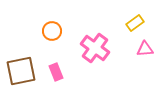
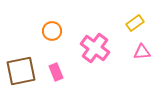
pink triangle: moved 3 px left, 3 px down
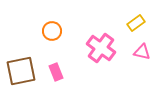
yellow rectangle: moved 1 px right
pink cross: moved 6 px right
pink triangle: rotated 18 degrees clockwise
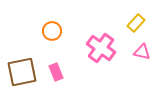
yellow rectangle: rotated 12 degrees counterclockwise
brown square: moved 1 px right, 1 px down
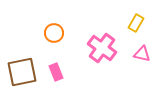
yellow rectangle: rotated 12 degrees counterclockwise
orange circle: moved 2 px right, 2 px down
pink cross: moved 1 px right
pink triangle: moved 2 px down
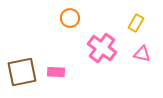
orange circle: moved 16 px right, 15 px up
pink rectangle: rotated 66 degrees counterclockwise
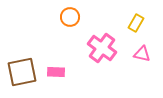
orange circle: moved 1 px up
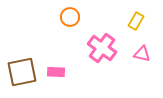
yellow rectangle: moved 2 px up
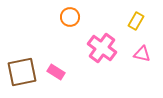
pink rectangle: rotated 30 degrees clockwise
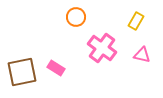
orange circle: moved 6 px right
pink triangle: moved 1 px down
pink rectangle: moved 4 px up
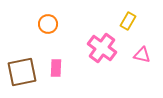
orange circle: moved 28 px left, 7 px down
yellow rectangle: moved 8 px left
pink rectangle: rotated 60 degrees clockwise
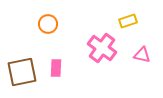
yellow rectangle: rotated 42 degrees clockwise
